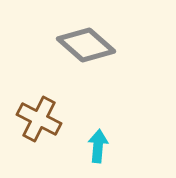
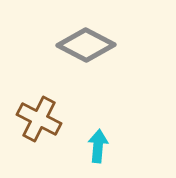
gray diamond: rotated 14 degrees counterclockwise
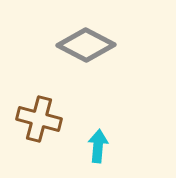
brown cross: rotated 12 degrees counterclockwise
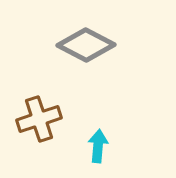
brown cross: rotated 33 degrees counterclockwise
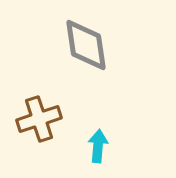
gray diamond: rotated 54 degrees clockwise
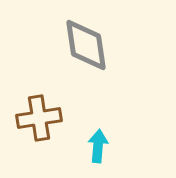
brown cross: moved 1 px up; rotated 9 degrees clockwise
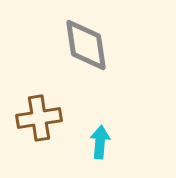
cyan arrow: moved 2 px right, 4 px up
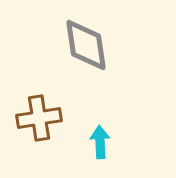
cyan arrow: rotated 8 degrees counterclockwise
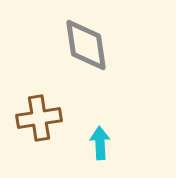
cyan arrow: moved 1 px down
